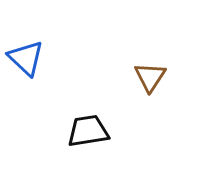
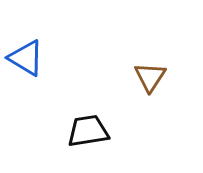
blue triangle: rotated 12 degrees counterclockwise
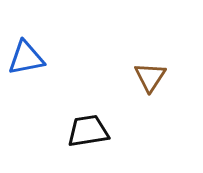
blue triangle: rotated 42 degrees counterclockwise
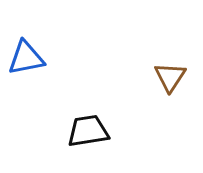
brown triangle: moved 20 px right
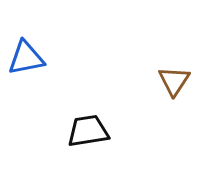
brown triangle: moved 4 px right, 4 px down
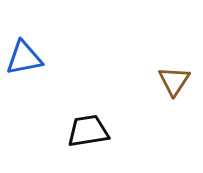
blue triangle: moved 2 px left
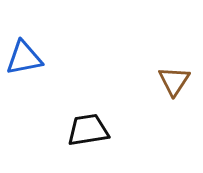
black trapezoid: moved 1 px up
